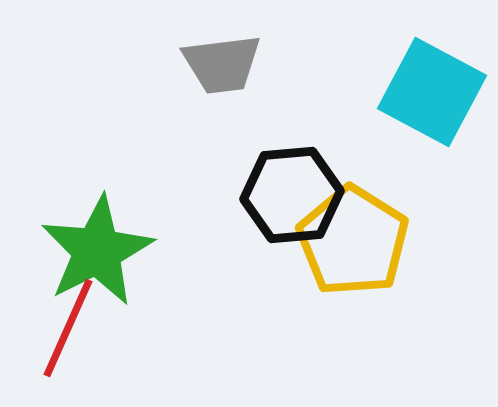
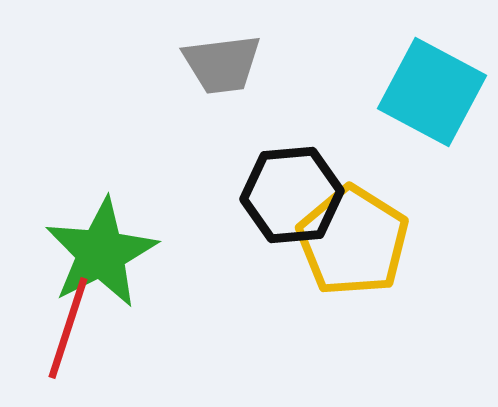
green star: moved 4 px right, 2 px down
red line: rotated 6 degrees counterclockwise
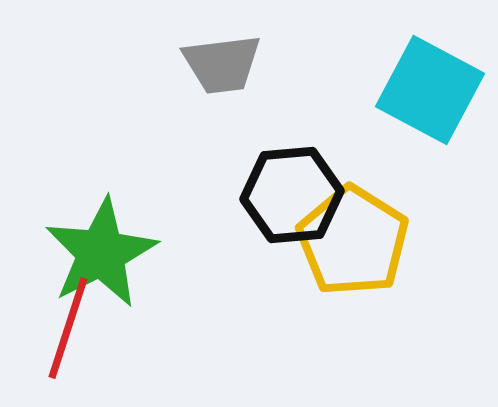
cyan square: moved 2 px left, 2 px up
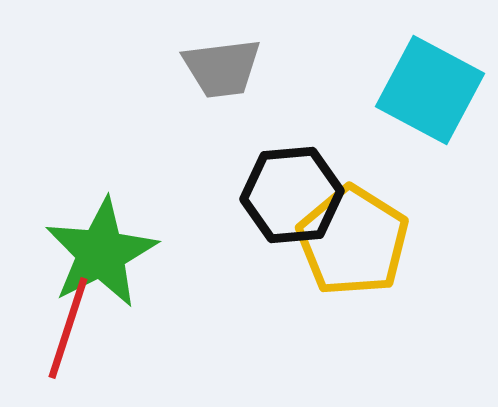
gray trapezoid: moved 4 px down
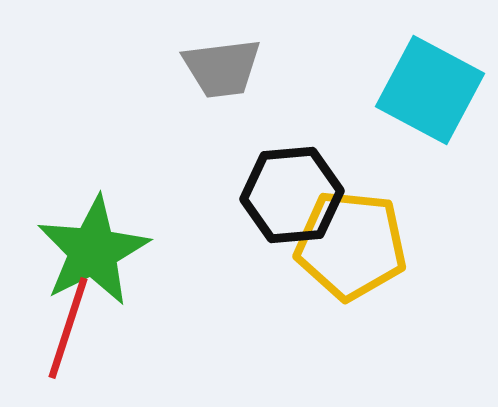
yellow pentagon: moved 2 px left, 4 px down; rotated 26 degrees counterclockwise
green star: moved 8 px left, 2 px up
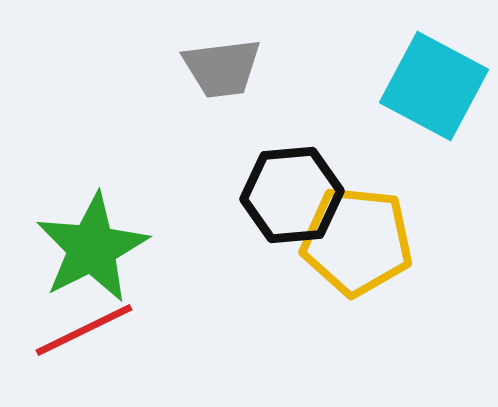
cyan square: moved 4 px right, 4 px up
yellow pentagon: moved 6 px right, 4 px up
green star: moved 1 px left, 3 px up
red line: moved 16 px right, 2 px down; rotated 46 degrees clockwise
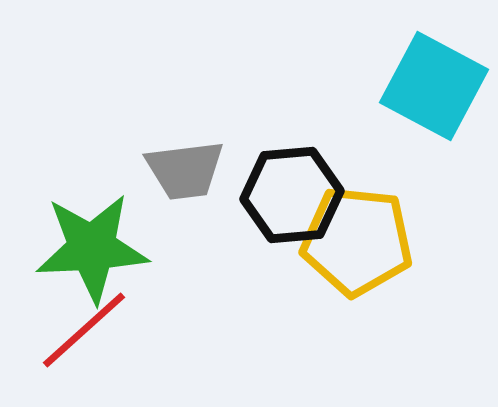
gray trapezoid: moved 37 px left, 102 px down
green star: rotated 24 degrees clockwise
red line: rotated 16 degrees counterclockwise
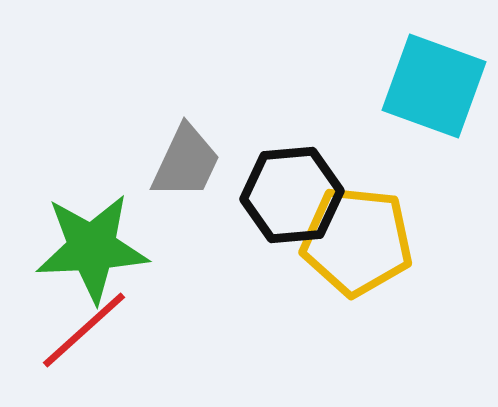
cyan square: rotated 8 degrees counterclockwise
gray trapezoid: moved 1 px right, 8 px up; rotated 58 degrees counterclockwise
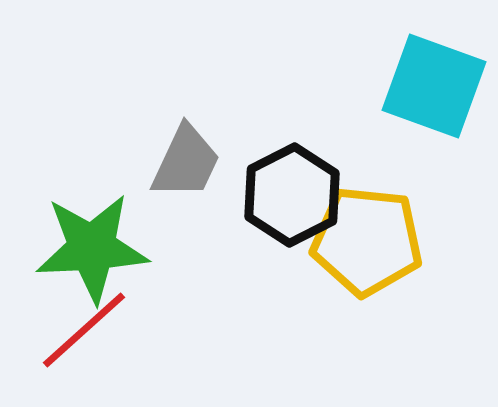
black hexagon: rotated 22 degrees counterclockwise
yellow pentagon: moved 10 px right
